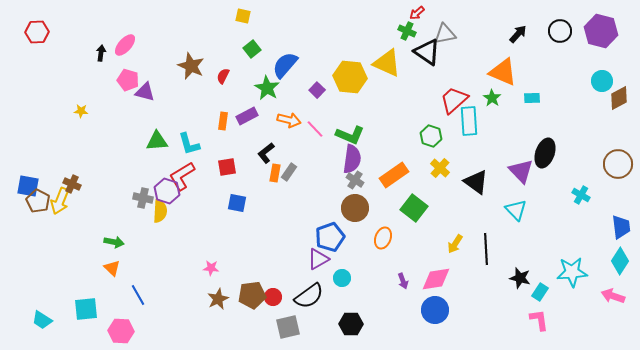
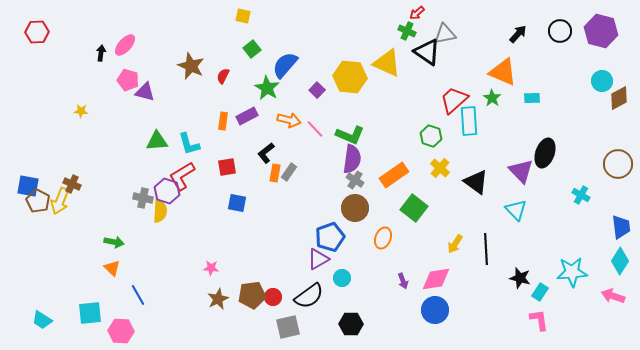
cyan square at (86, 309): moved 4 px right, 4 px down
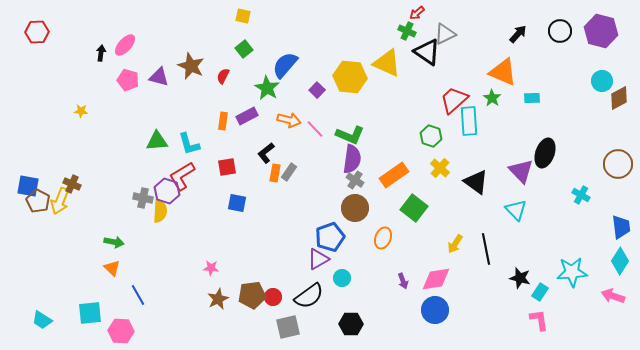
gray triangle at (445, 34): rotated 15 degrees counterclockwise
green square at (252, 49): moved 8 px left
purple triangle at (145, 92): moved 14 px right, 15 px up
black line at (486, 249): rotated 8 degrees counterclockwise
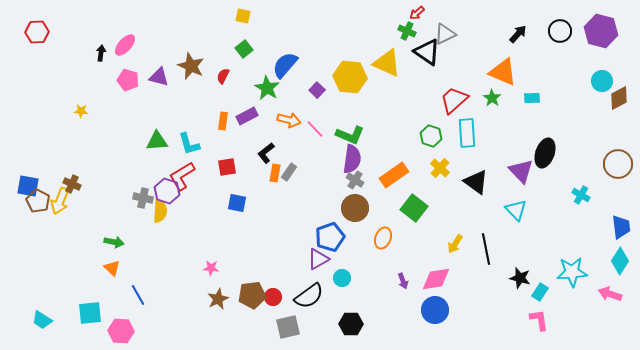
cyan rectangle at (469, 121): moved 2 px left, 12 px down
pink arrow at (613, 296): moved 3 px left, 2 px up
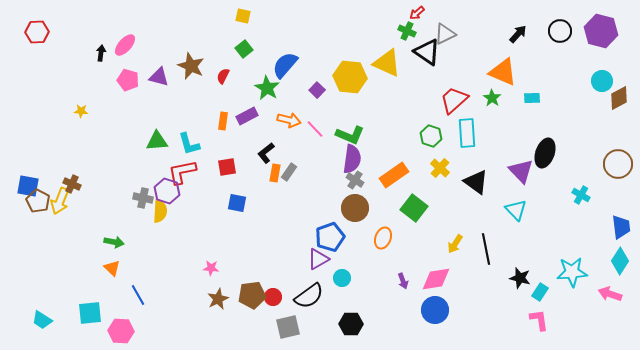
red L-shape at (182, 176): moved 4 px up; rotated 20 degrees clockwise
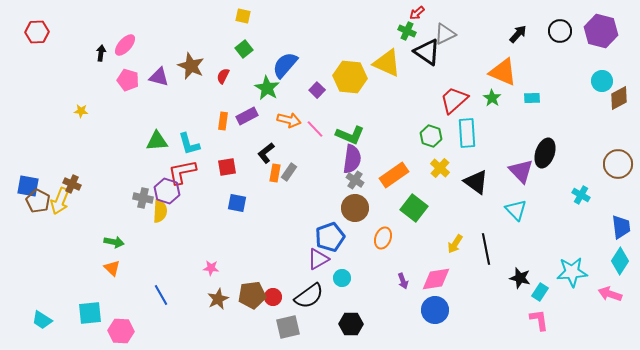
blue line at (138, 295): moved 23 px right
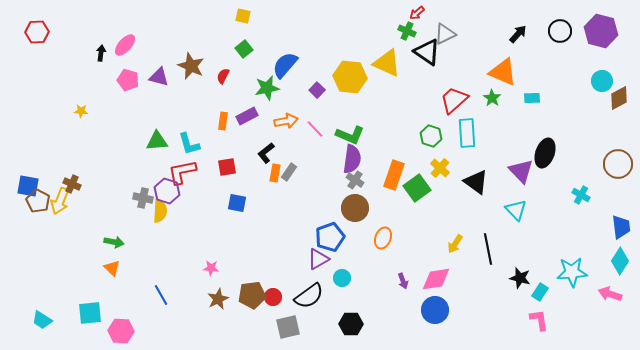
green star at (267, 88): rotated 30 degrees clockwise
orange arrow at (289, 120): moved 3 px left, 1 px down; rotated 25 degrees counterclockwise
orange rectangle at (394, 175): rotated 36 degrees counterclockwise
green square at (414, 208): moved 3 px right, 20 px up; rotated 16 degrees clockwise
black line at (486, 249): moved 2 px right
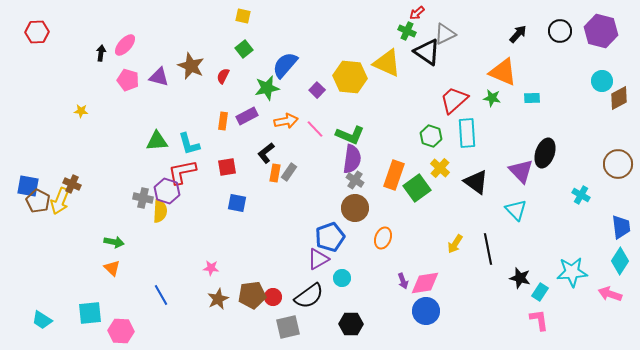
green star at (492, 98): rotated 24 degrees counterclockwise
pink diamond at (436, 279): moved 11 px left, 4 px down
blue circle at (435, 310): moved 9 px left, 1 px down
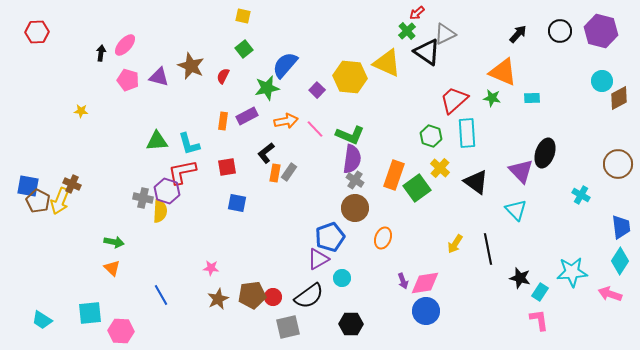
green cross at (407, 31): rotated 24 degrees clockwise
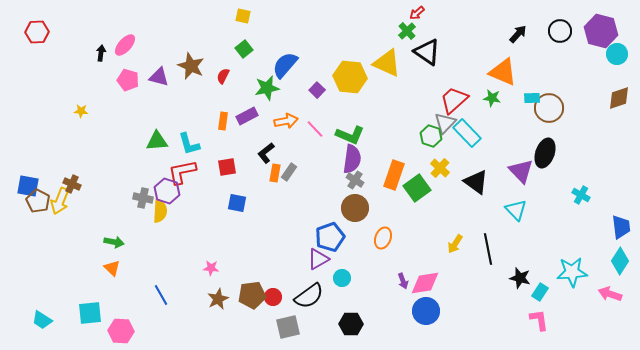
gray triangle at (445, 34): moved 89 px down; rotated 20 degrees counterclockwise
cyan circle at (602, 81): moved 15 px right, 27 px up
brown diamond at (619, 98): rotated 10 degrees clockwise
cyan rectangle at (467, 133): rotated 40 degrees counterclockwise
brown circle at (618, 164): moved 69 px left, 56 px up
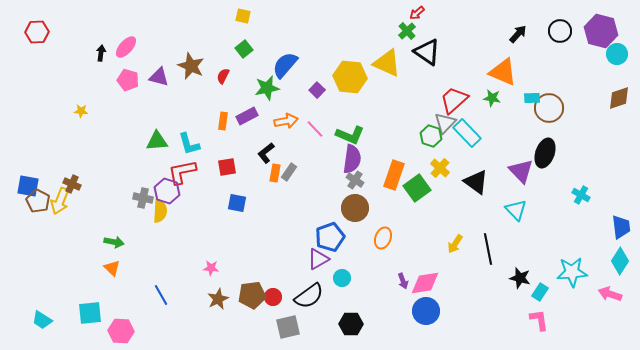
pink ellipse at (125, 45): moved 1 px right, 2 px down
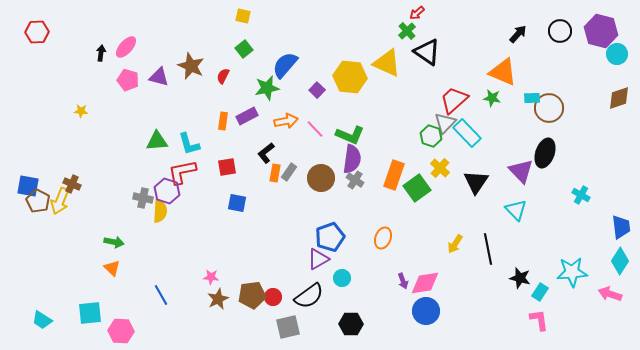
black triangle at (476, 182): rotated 28 degrees clockwise
brown circle at (355, 208): moved 34 px left, 30 px up
pink star at (211, 268): moved 9 px down
